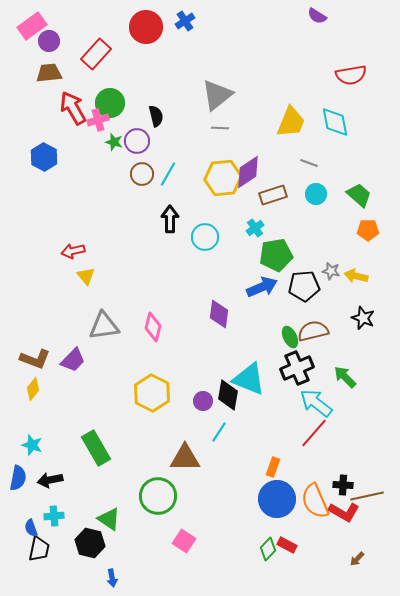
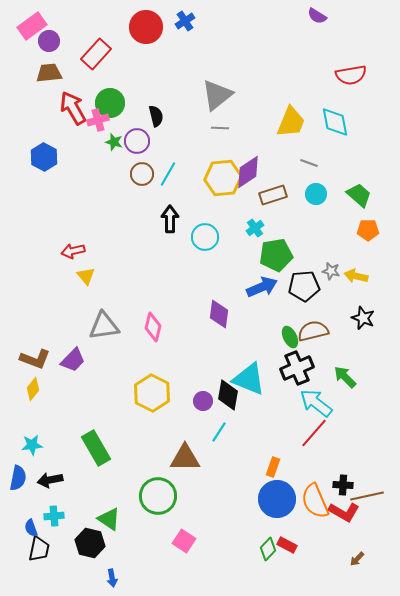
cyan star at (32, 445): rotated 25 degrees counterclockwise
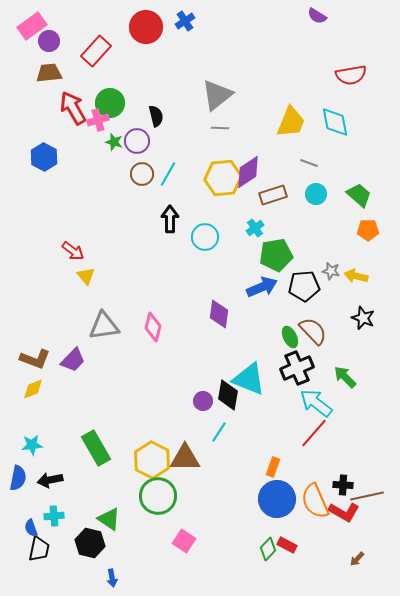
red rectangle at (96, 54): moved 3 px up
red arrow at (73, 251): rotated 130 degrees counterclockwise
brown semicircle at (313, 331): rotated 60 degrees clockwise
yellow diamond at (33, 389): rotated 30 degrees clockwise
yellow hexagon at (152, 393): moved 67 px down
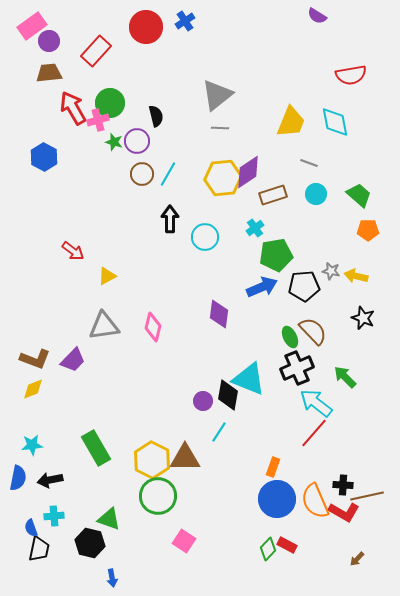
yellow triangle at (86, 276): moved 21 px right; rotated 42 degrees clockwise
green triangle at (109, 519): rotated 15 degrees counterclockwise
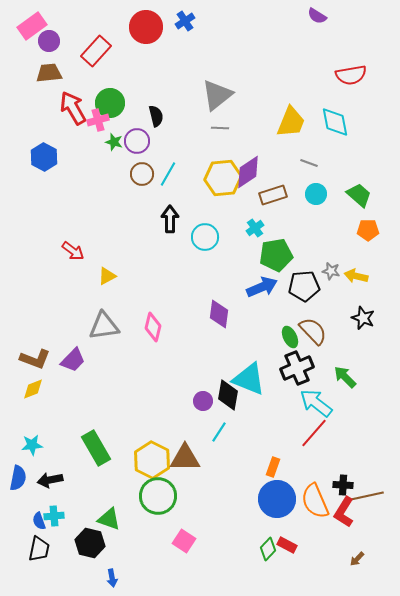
red L-shape at (344, 512): rotated 92 degrees clockwise
blue semicircle at (31, 528): moved 8 px right, 7 px up
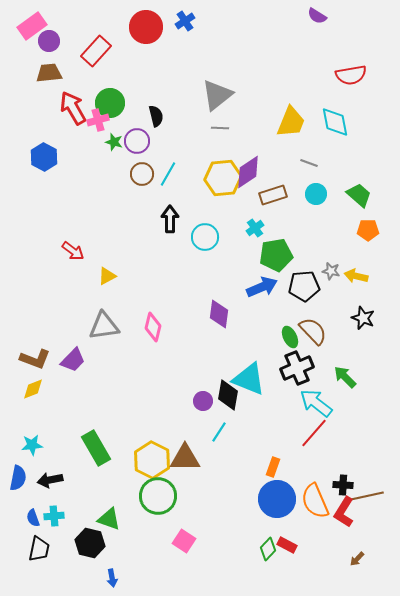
blue semicircle at (39, 521): moved 6 px left, 3 px up
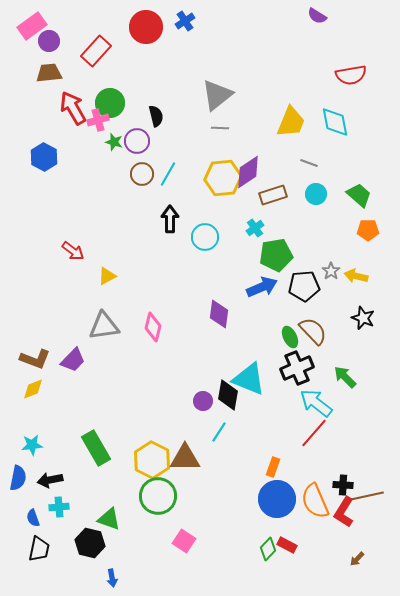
gray star at (331, 271): rotated 24 degrees clockwise
cyan cross at (54, 516): moved 5 px right, 9 px up
